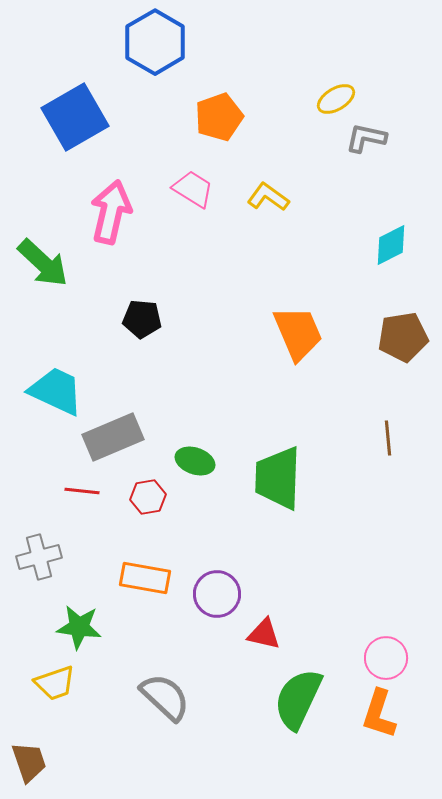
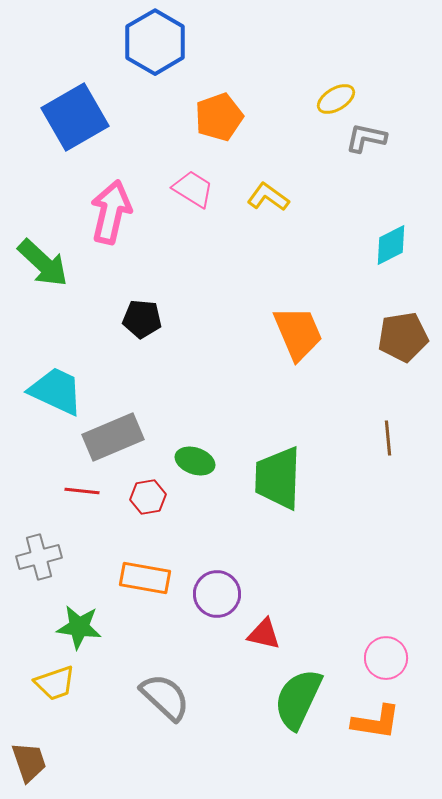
orange L-shape: moved 3 px left, 8 px down; rotated 99 degrees counterclockwise
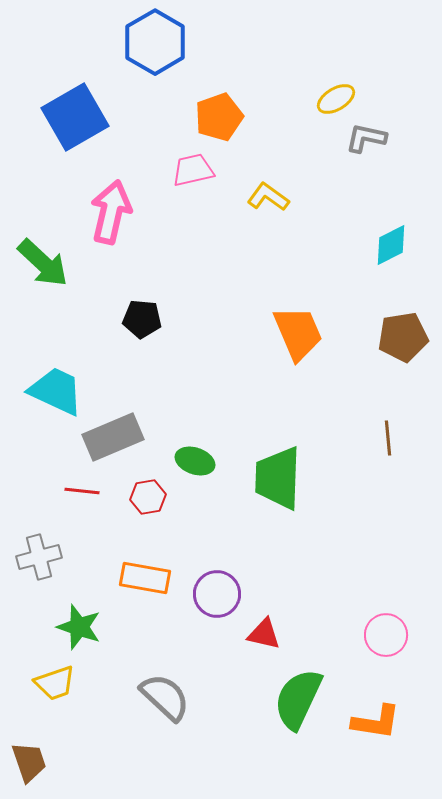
pink trapezoid: moved 19 px up; rotated 45 degrees counterclockwise
green star: rotated 12 degrees clockwise
pink circle: moved 23 px up
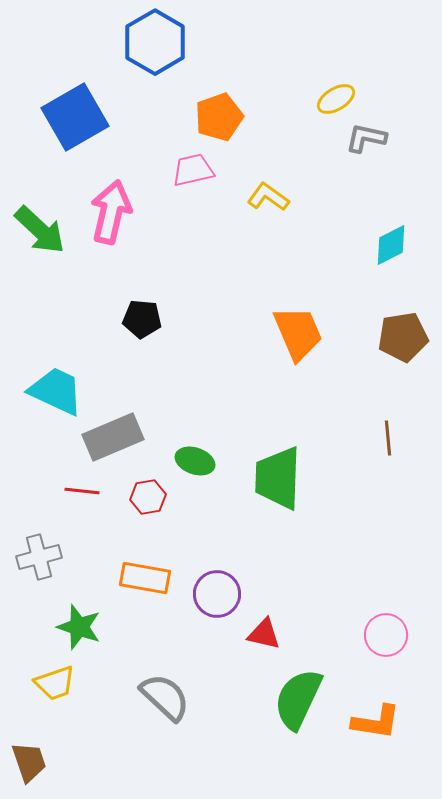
green arrow: moved 3 px left, 33 px up
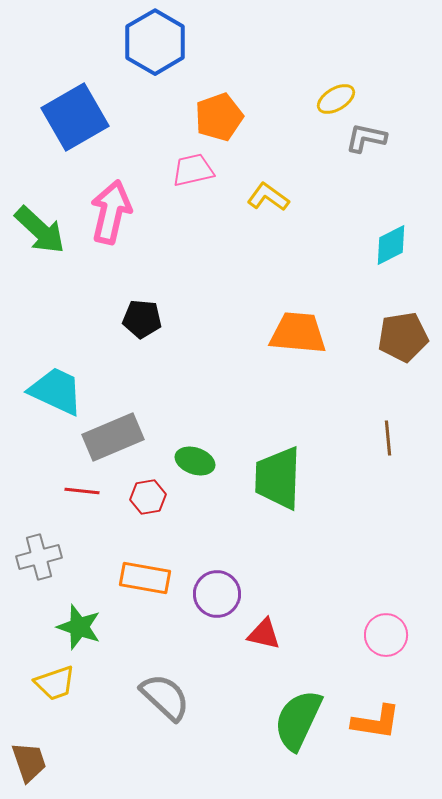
orange trapezoid: rotated 62 degrees counterclockwise
green semicircle: moved 21 px down
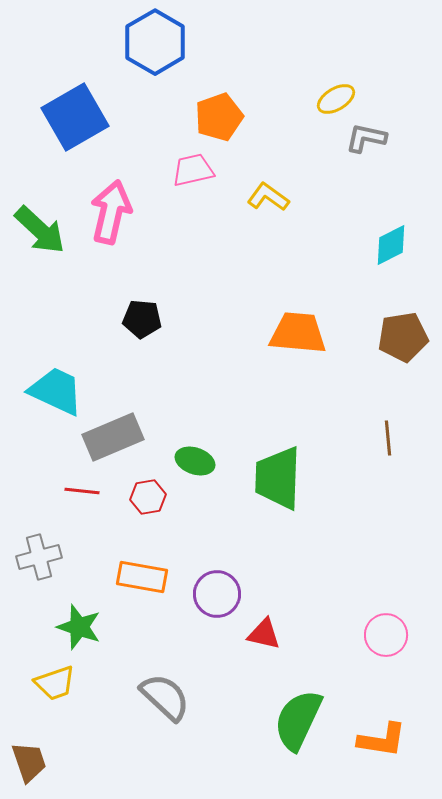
orange rectangle: moved 3 px left, 1 px up
orange L-shape: moved 6 px right, 18 px down
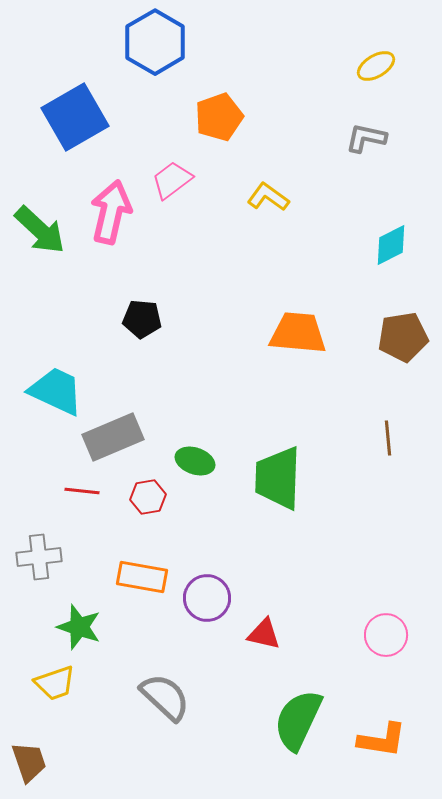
yellow ellipse: moved 40 px right, 33 px up
pink trapezoid: moved 21 px left, 10 px down; rotated 24 degrees counterclockwise
gray cross: rotated 9 degrees clockwise
purple circle: moved 10 px left, 4 px down
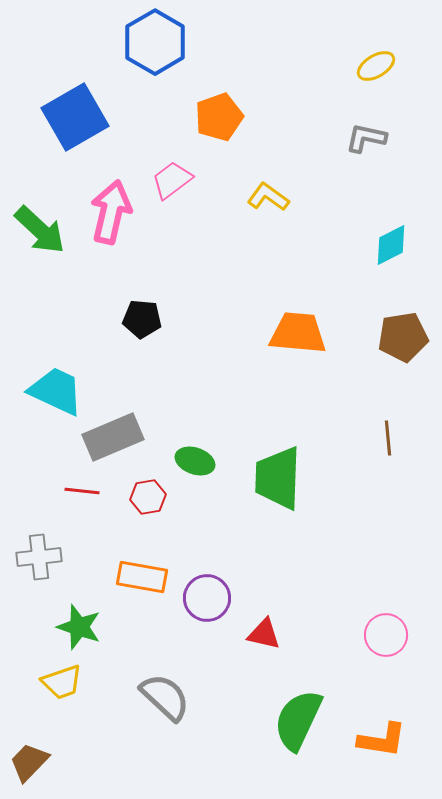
yellow trapezoid: moved 7 px right, 1 px up
brown trapezoid: rotated 117 degrees counterclockwise
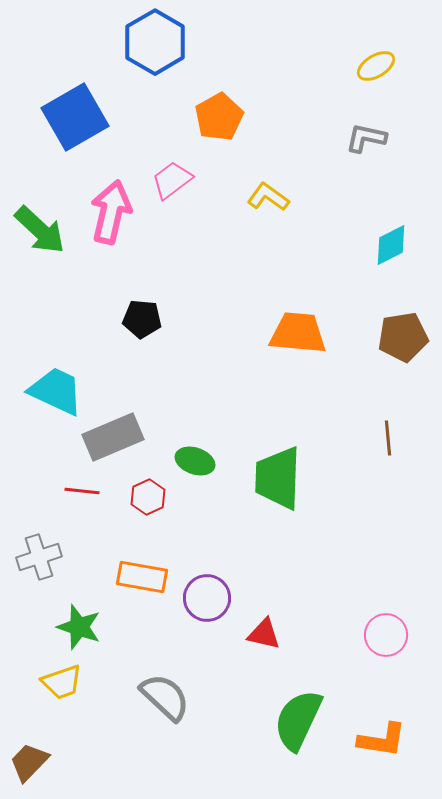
orange pentagon: rotated 9 degrees counterclockwise
red hexagon: rotated 16 degrees counterclockwise
gray cross: rotated 12 degrees counterclockwise
